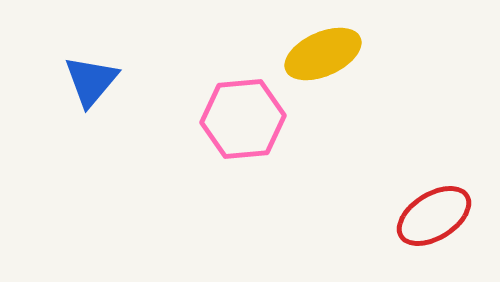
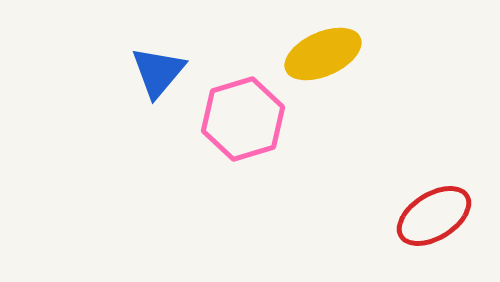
blue triangle: moved 67 px right, 9 px up
pink hexagon: rotated 12 degrees counterclockwise
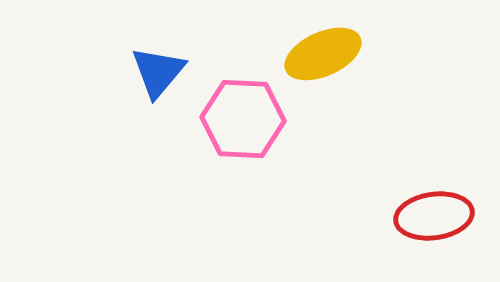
pink hexagon: rotated 20 degrees clockwise
red ellipse: rotated 24 degrees clockwise
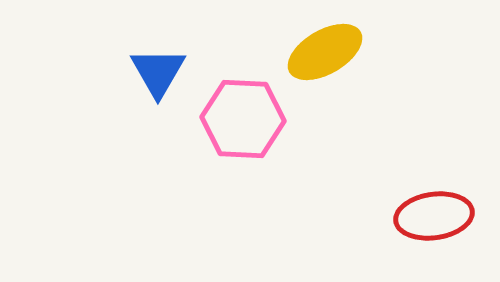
yellow ellipse: moved 2 px right, 2 px up; rotated 6 degrees counterclockwise
blue triangle: rotated 10 degrees counterclockwise
